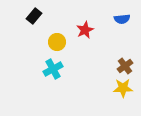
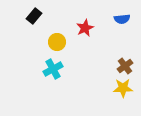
red star: moved 2 px up
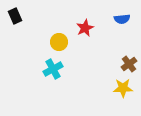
black rectangle: moved 19 px left; rotated 63 degrees counterclockwise
yellow circle: moved 2 px right
brown cross: moved 4 px right, 2 px up
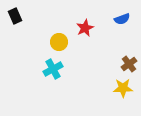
blue semicircle: rotated 14 degrees counterclockwise
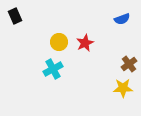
red star: moved 15 px down
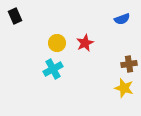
yellow circle: moved 2 px left, 1 px down
brown cross: rotated 28 degrees clockwise
yellow star: moved 1 px right; rotated 18 degrees clockwise
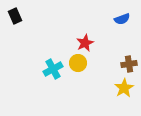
yellow circle: moved 21 px right, 20 px down
yellow star: rotated 24 degrees clockwise
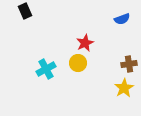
black rectangle: moved 10 px right, 5 px up
cyan cross: moved 7 px left
